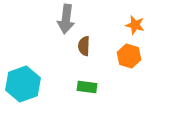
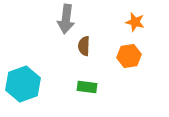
orange star: moved 3 px up
orange hexagon: rotated 25 degrees counterclockwise
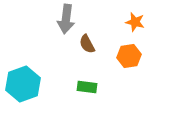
brown semicircle: moved 3 px right, 2 px up; rotated 30 degrees counterclockwise
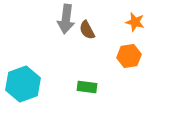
brown semicircle: moved 14 px up
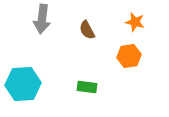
gray arrow: moved 24 px left
cyan hexagon: rotated 16 degrees clockwise
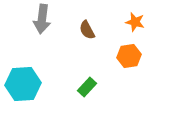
green rectangle: rotated 54 degrees counterclockwise
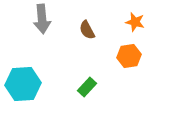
gray arrow: rotated 12 degrees counterclockwise
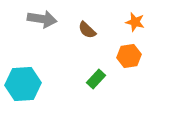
gray arrow: rotated 76 degrees counterclockwise
brown semicircle: rotated 18 degrees counterclockwise
green rectangle: moved 9 px right, 8 px up
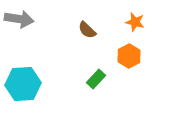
gray arrow: moved 23 px left
orange hexagon: rotated 20 degrees counterclockwise
